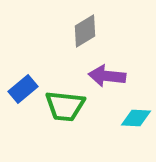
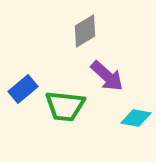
purple arrow: rotated 144 degrees counterclockwise
cyan diamond: rotated 8 degrees clockwise
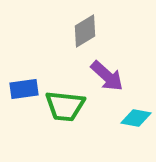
blue rectangle: moved 1 px right; rotated 32 degrees clockwise
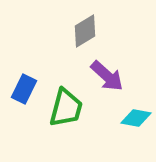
blue rectangle: rotated 56 degrees counterclockwise
green trapezoid: moved 1 px right, 2 px down; rotated 81 degrees counterclockwise
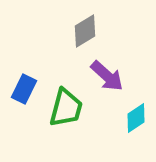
cyan diamond: rotated 44 degrees counterclockwise
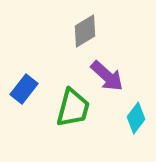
blue rectangle: rotated 12 degrees clockwise
green trapezoid: moved 7 px right
cyan diamond: rotated 20 degrees counterclockwise
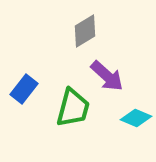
cyan diamond: rotated 76 degrees clockwise
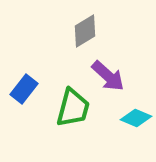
purple arrow: moved 1 px right
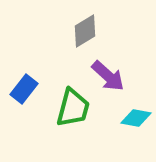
cyan diamond: rotated 12 degrees counterclockwise
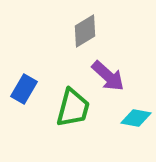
blue rectangle: rotated 8 degrees counterclockwise
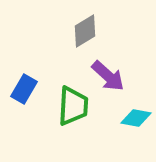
green trapezoid: moved 2 px up; rotated 12 degrees counterclockwise
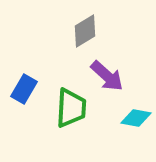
purple arrow: moved 1 px left
green trapezoid: moved 2 px left, 2 px down
